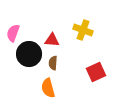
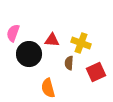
yellow cross: moved 2 px left, 13 px down
brown semicircle: moved 16 px right
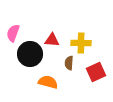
yellow cross: rotated 18 degrees counterclockwise
black circle: moved 1 px right
orange semicircle: moved 6 px up; rotated 120 degrees clockwise
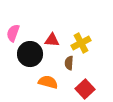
yellow cross: rotated 30 degrees counterclockwise
red square: moved 11 px left, 17 px down; rotated 18 degrees counterclockwise
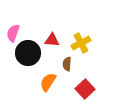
black circle: moved 2 px left, 1 px up
brown semicircle: moved 2 px left, 1 px down
orange semicircle: rotated 72 degrees counterclockwise
